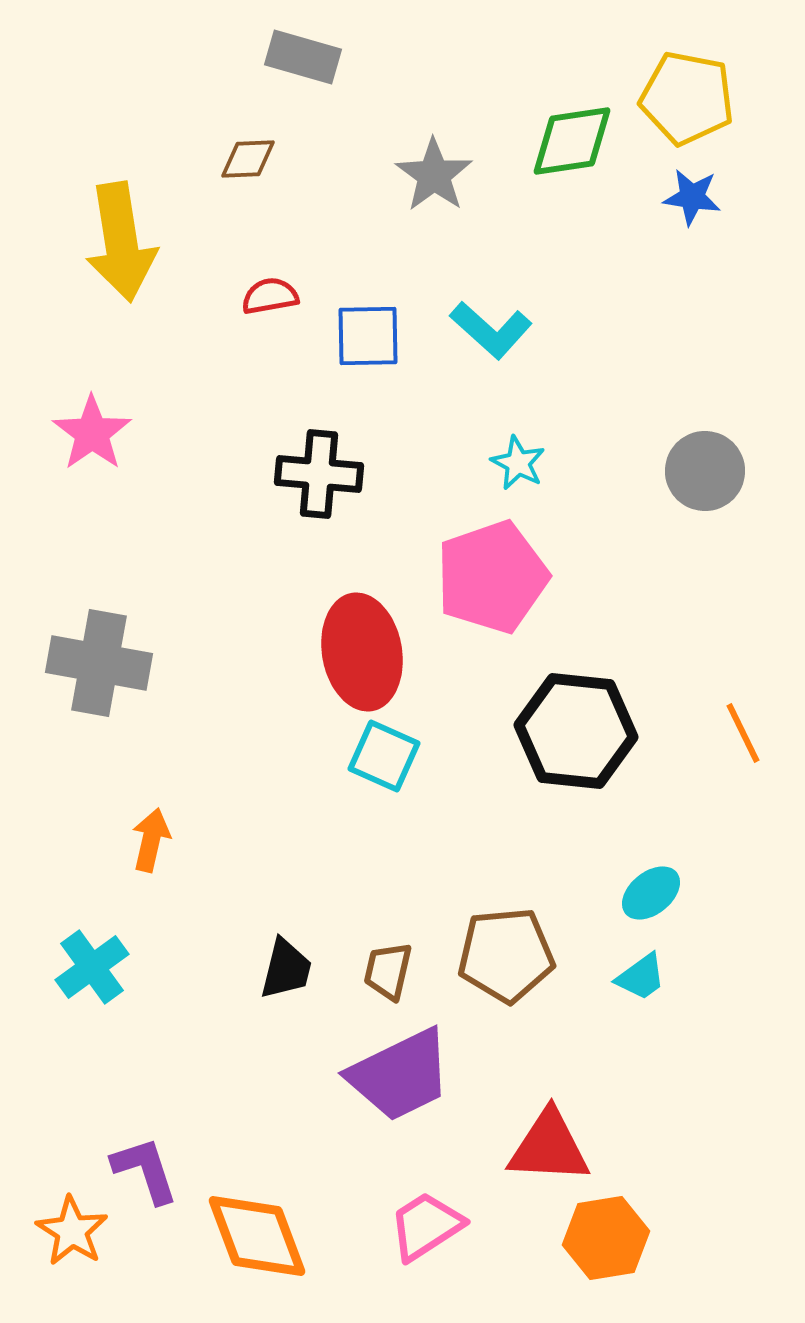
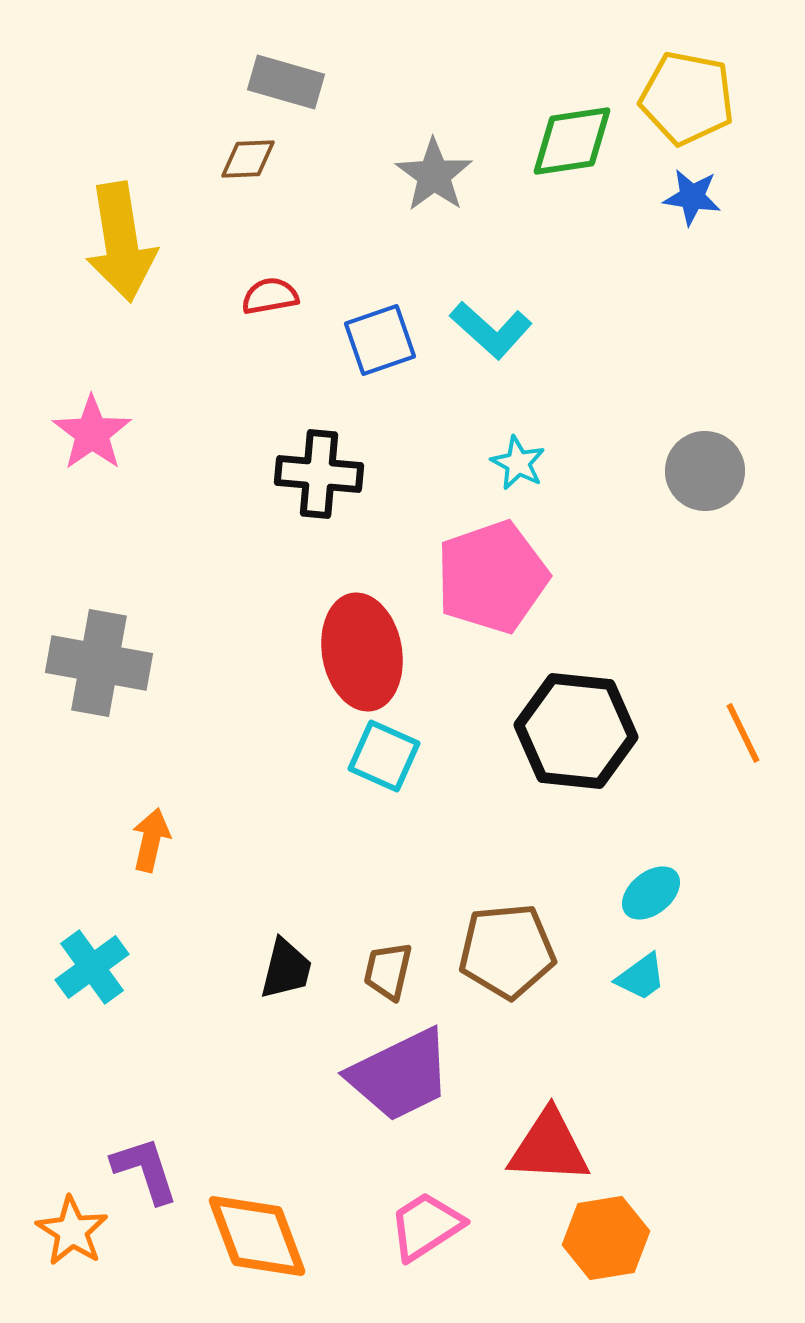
gray rectangle: moved 17 px left, 25 px down
blue square: moved 12 px right, 4 px down; rotated 18 degrees counterclockwise
brown pentagon: moved 1 px right, 4 px up
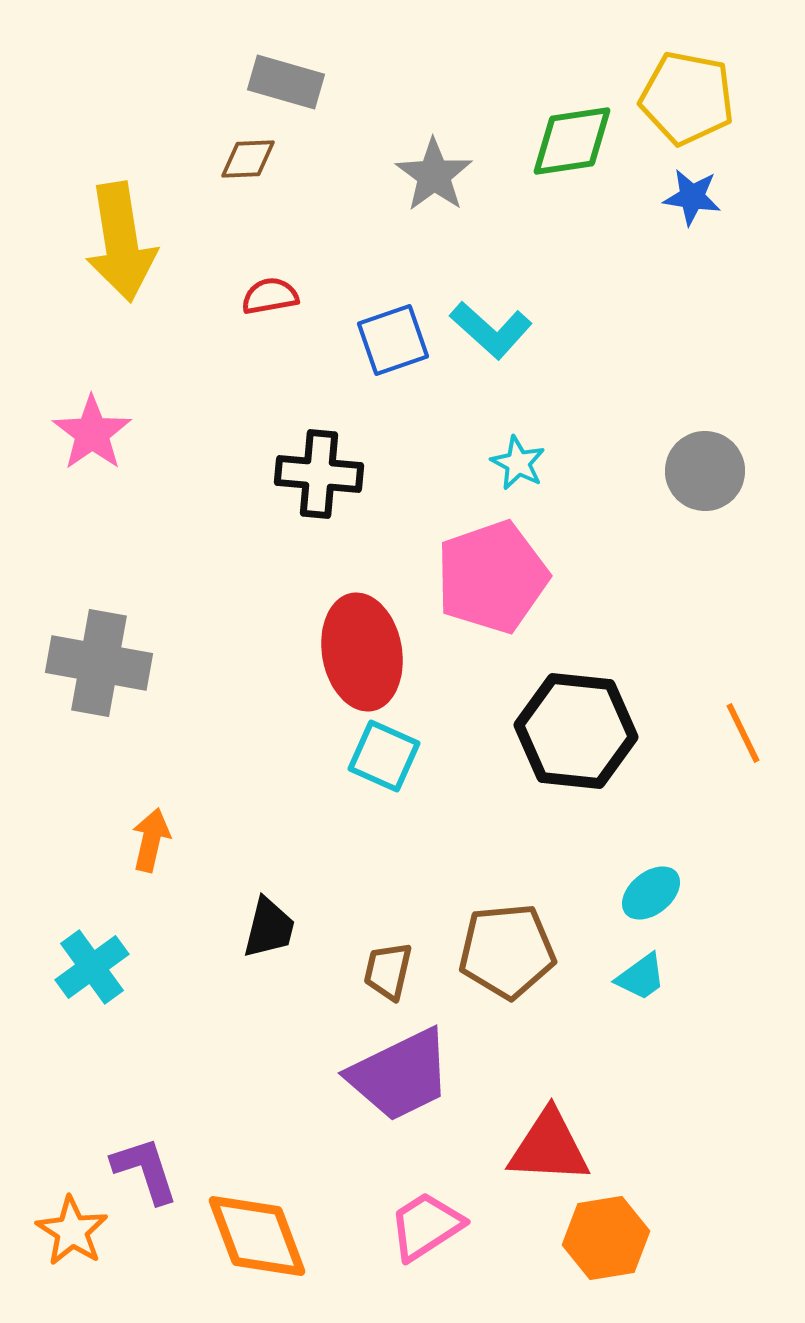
blue square: moved 13 px right
black trapezoid: moved 17 px left, 41 px up
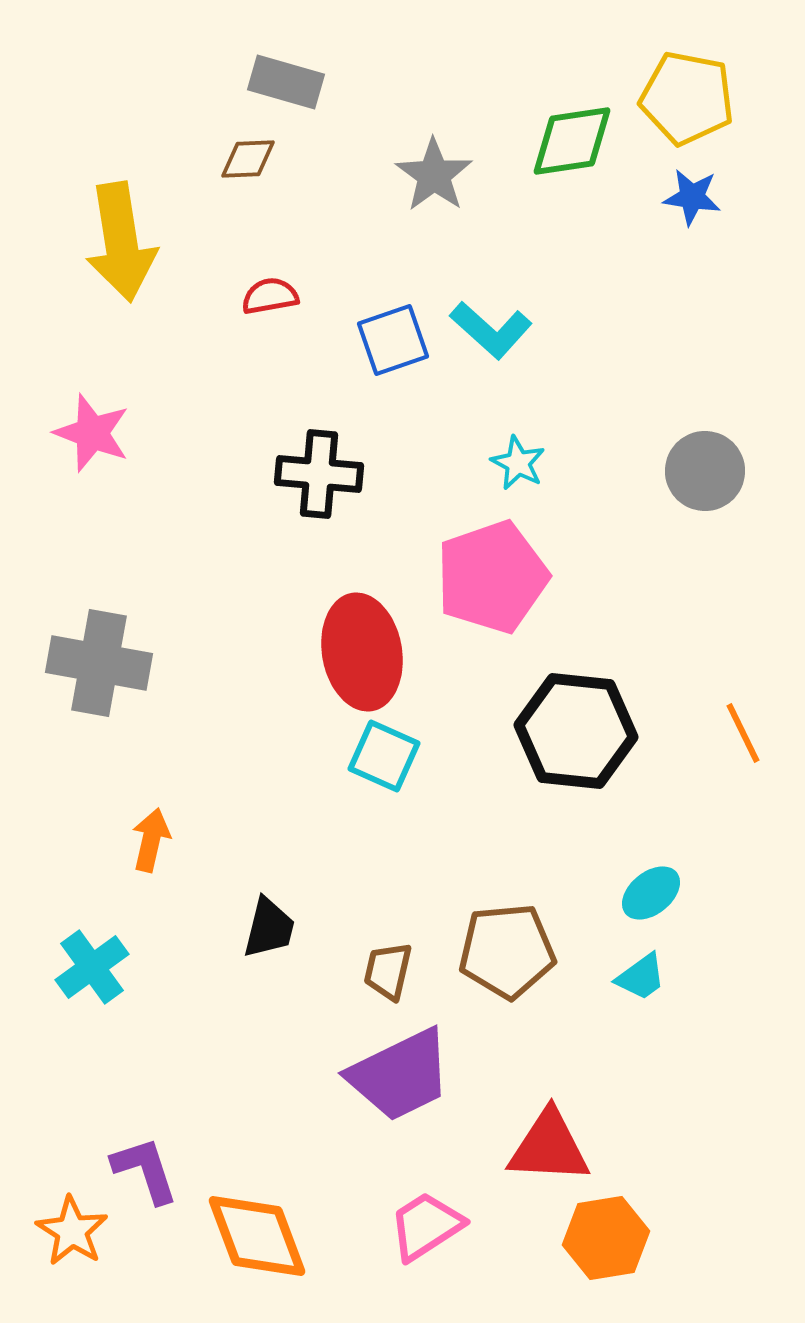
pink star: rotated 16 degrees counterclockwise
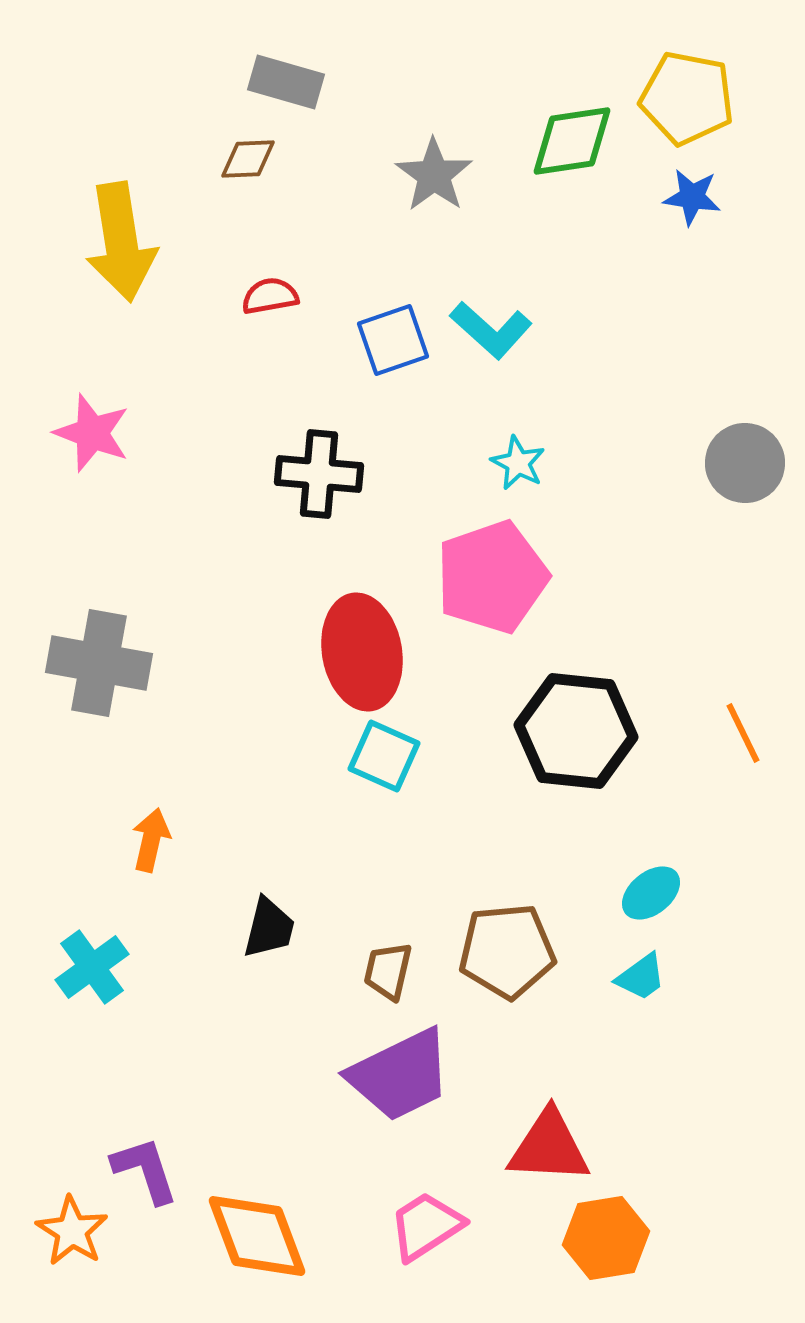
gray circle: moved 40 px right, 8 px up
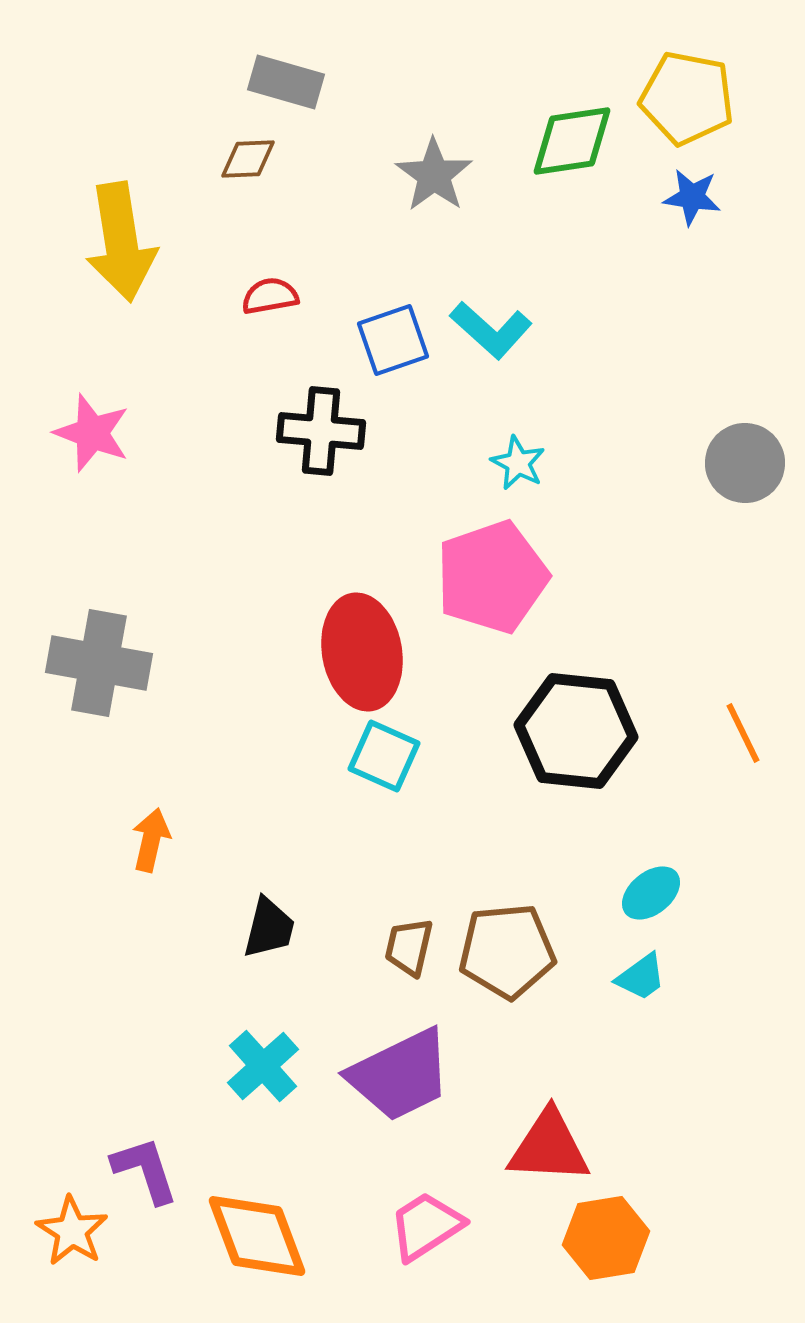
black cross: moved 2 px right, 43 px up
cyan cross: moved 171 px right, 99 px down; rotated 6 degrees counterclockwise
brown trapezoid: moved 21 px right, 24 px up
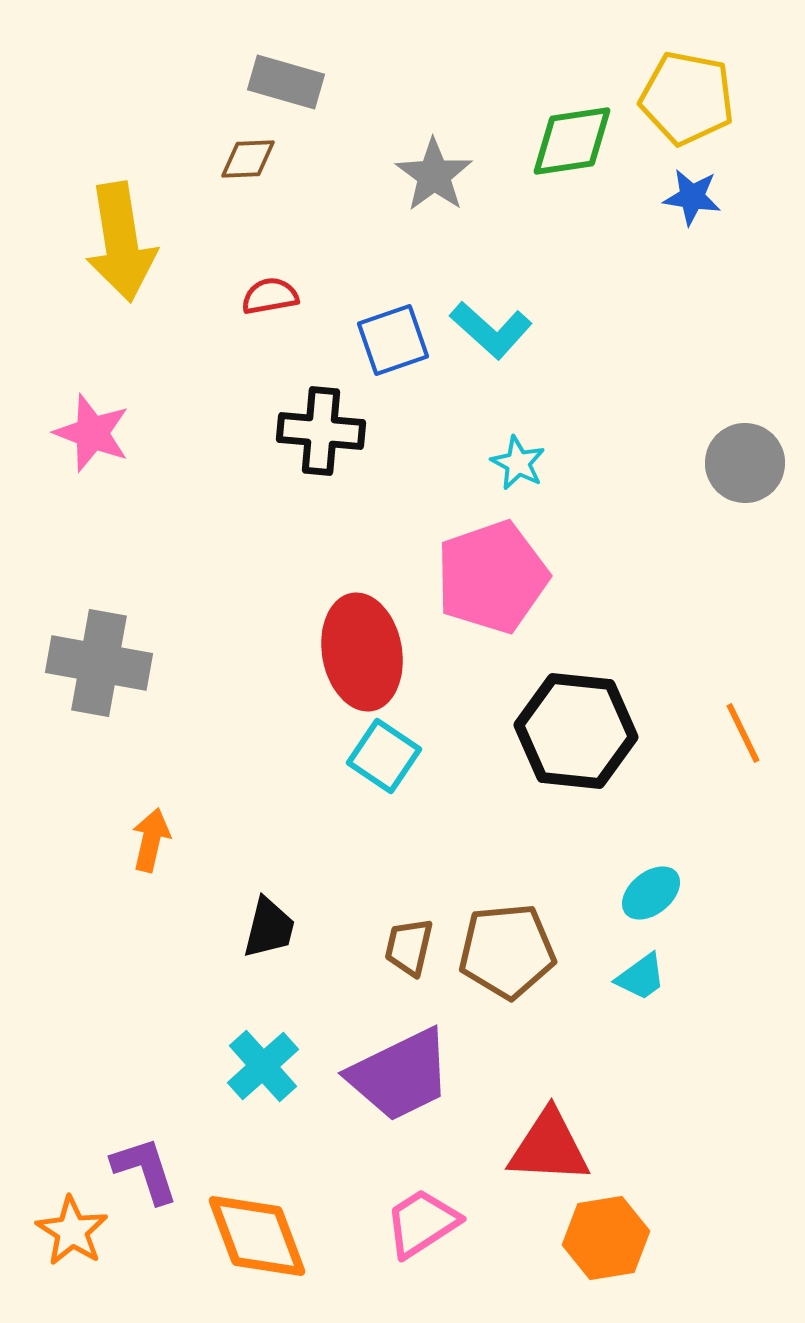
cyan square: rotated 10 degrees clockwise
pink trapezoid: moved 4 px left, 3 px up
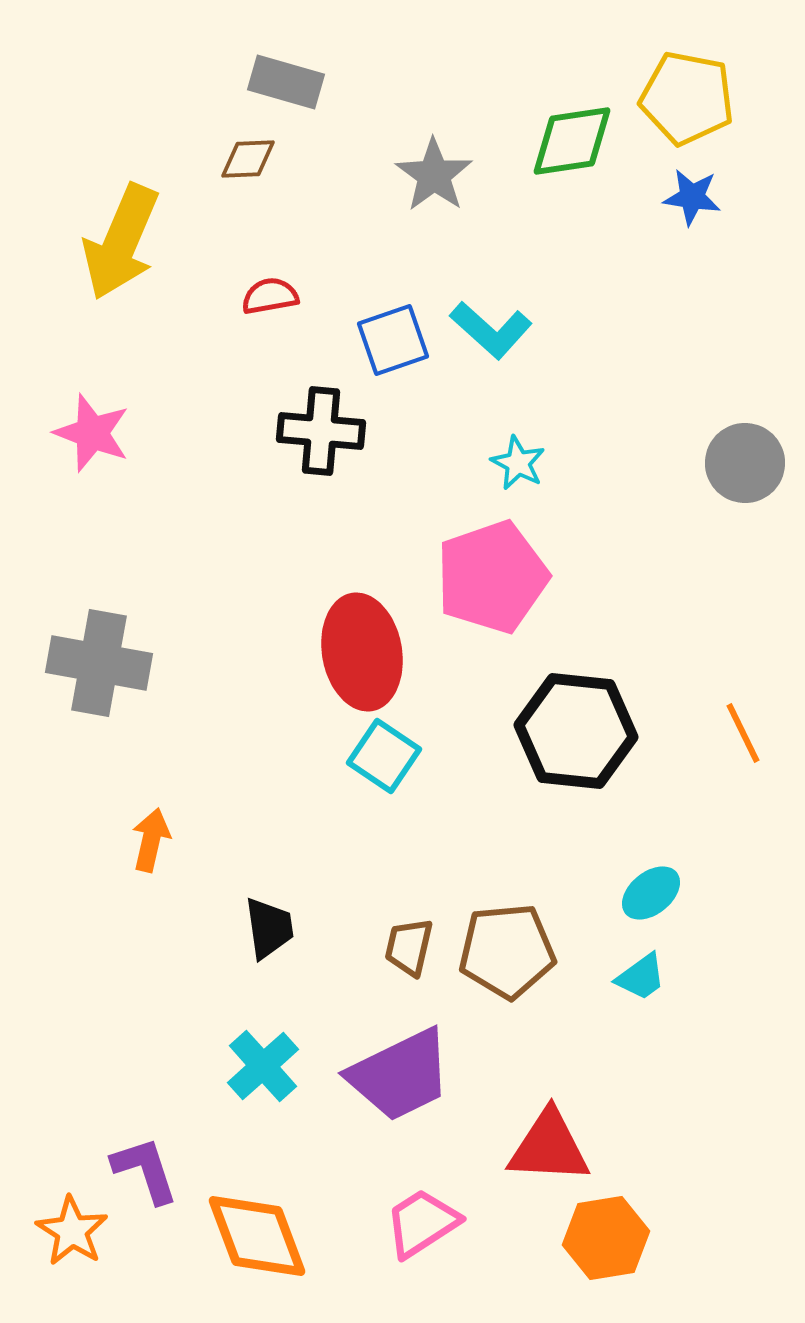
yellow arrow: rotated 32 degrees clockwise
black trapezoid: rotated 22 degrees counterclockwise
